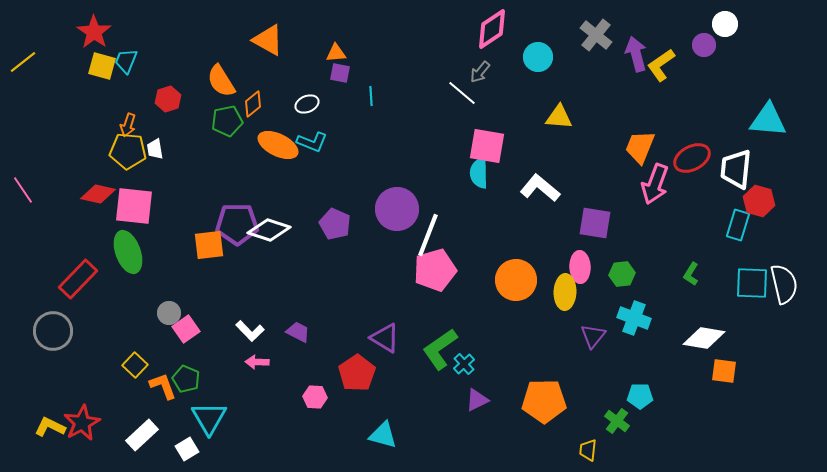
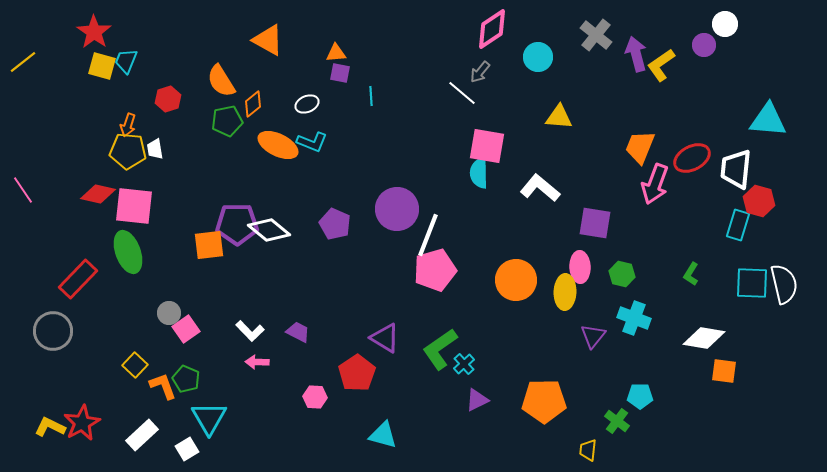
white diamond at (269, 230): rotated 21 degrees clockwise
green hexagon at (622, 274): rotated 20 degrees clockwise
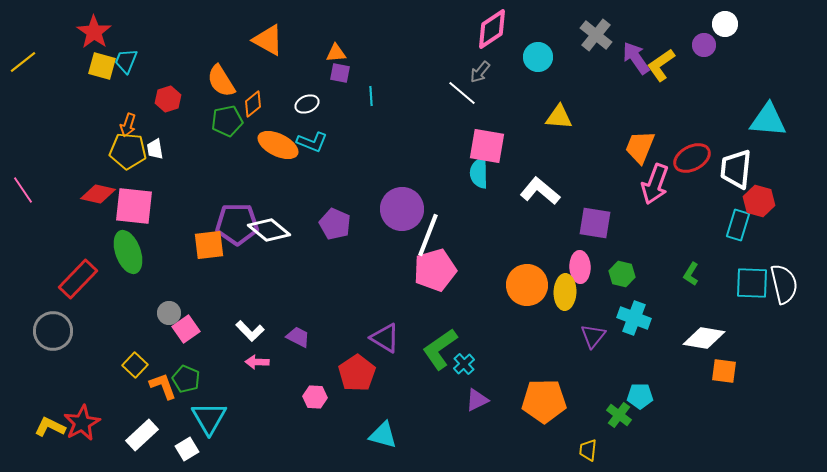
purple arrow at (636, 54): moved 4 px down; rotated 20 degrees counterclockwise
white L-shape at (540, 188): moved 3 px down
purple circle at (397, 209): moved 5 px right
orange circle at (516, 280): moved 11 px right, 5 px down
purple trapezoid at (298, 332): moved 5 px down
green cross at (617, 421): moved 2 px right, 6 px up
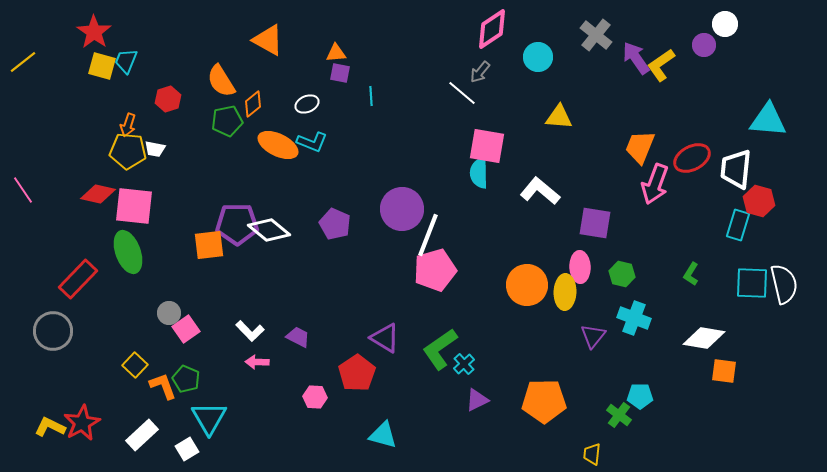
white trapezoid at (155, 149): rotated 70 degrees counterclockwise
yellow trapezoid at (588, 450): moved 4 px right, 4 px down
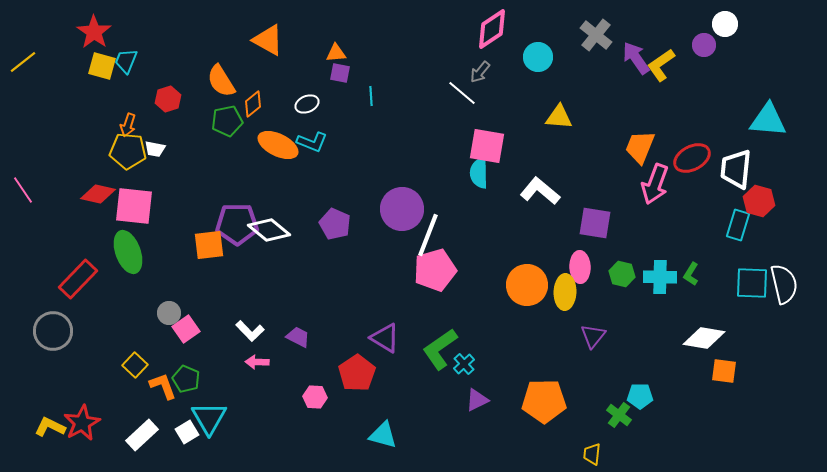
cyan cross at (634, 318): moved 26 px right, 41 px up; rotated 20 degrees counterclockwise
white square at (187, 449): moved 17 px up
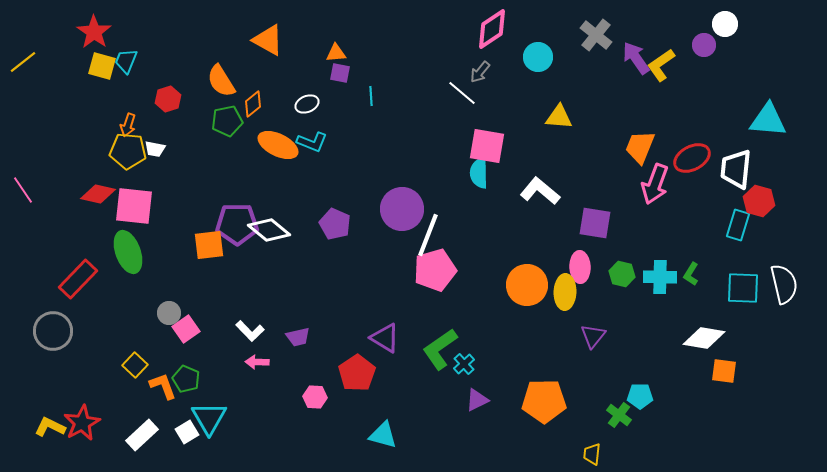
cyan square at (752, 283): moved 9 px left, 5 px down
purple trapezoid at (298, 337): rotated 140 degrees clockwise
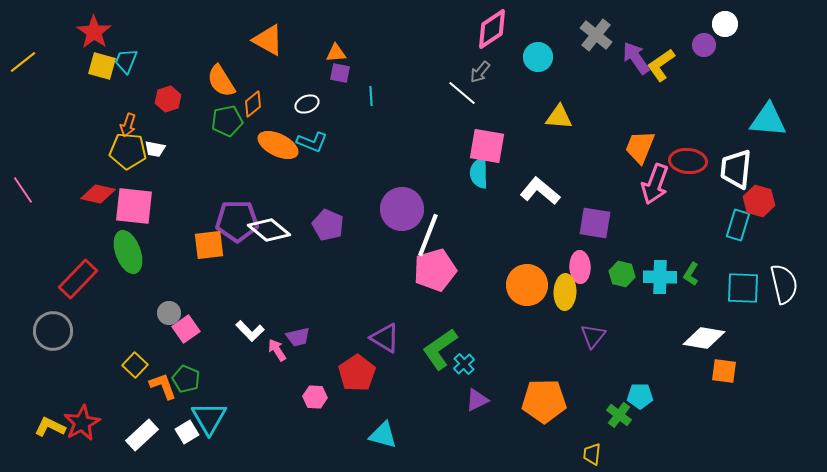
red ellipse at (692, 158): moved 4 px left, 3 px down; rotated 33 degrees clockwise
purple pentagon at (237, 224): moved 3 px up
purple pentagon at (335, 224): moved 7 px left, 1 px down
pink arrow at (257, 362): moved 20 px right, 12 px up; rotated 55 degrees clockwise
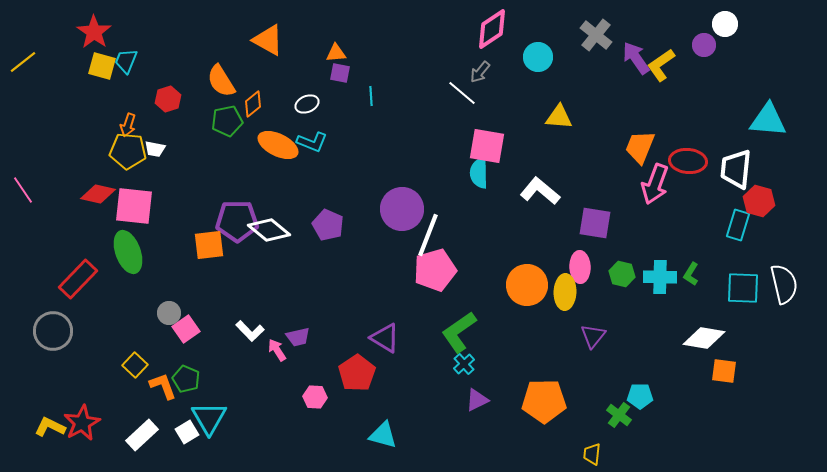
green L-shape at (440, 349): moved 19 px right, 17 px up
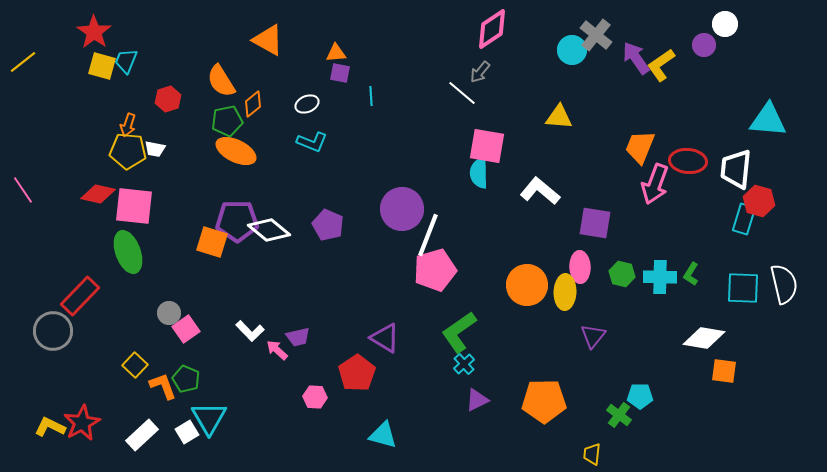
cyan circle at (538, 57): moved 34 px right, 7 px up
orange ellipse at (278, 145): moved 42 px left, 6 px down
cyan rectangle at (738, 225): moved 6 px right, 6 px up
orange square at (209, 245): moved 3 px right, 3 px up; rotated 24 degrees clockwise
red rectangle at (78, 279): moved 2 px right, 17 px down
pink arrow at (277, 350): rotated 15 degrees counterclockwise
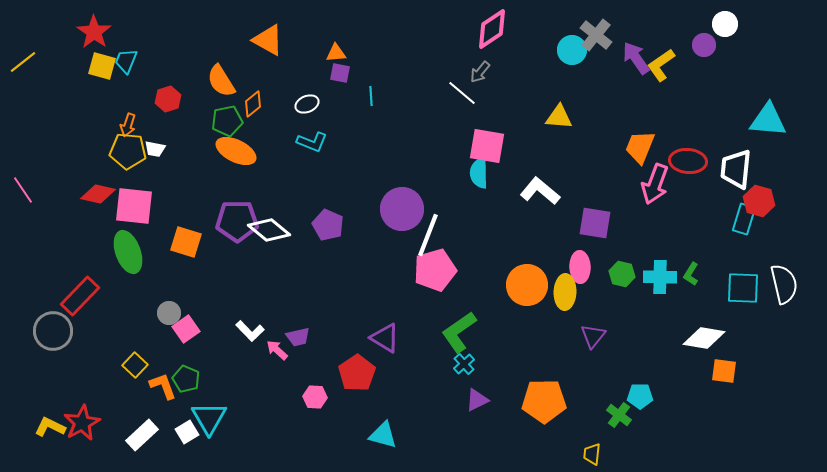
orange square at (212, 242): moved 26 px left
